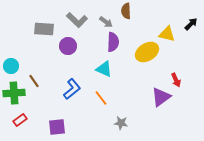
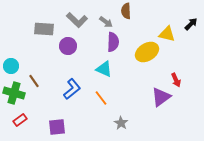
green cross: rotated 20 degrees clockwise
gray star: rotated 24 degrees clockwise
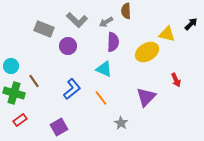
gray arrow: rotated 112 degrees clockwise
gray rectangle: rotated 18 degrees clockwise
purple triangle: moved 15 px left; rotated 10 degrees counterclockwise
purple square: moved 2 px right; rotated 24 degrees counterclockwise
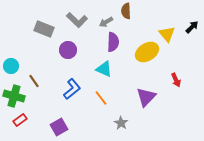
black arrow: moved 1 px right, 3 px down
yellow triangle: rotated 36 degrees clockwise
purple circle: moved 4 px down
green cross: moved 3 px down
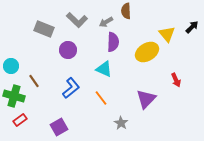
blue L-shape: moved 1 px left, 1 px up
purple triangle: moved 2 px down
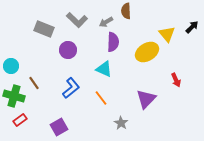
brown line: moved 2 px down
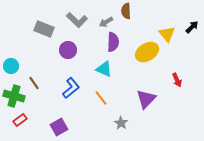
red arrow: moved 1 px right
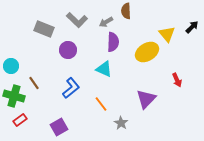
orange line: moved 6 px down
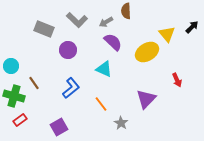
purple semicircle: rotated 48 degrees counterclockwise
